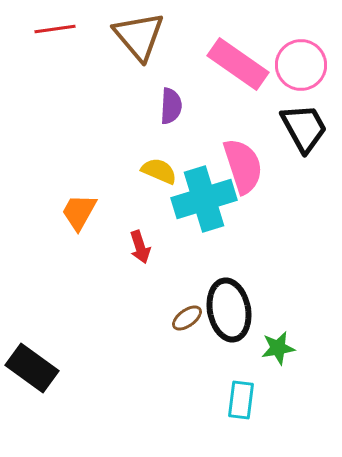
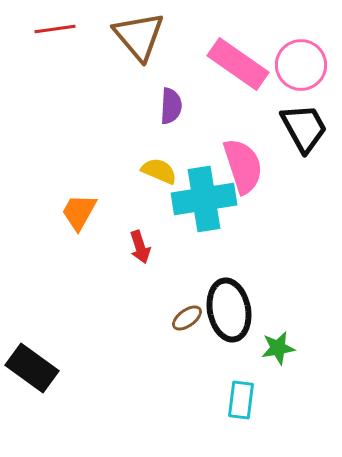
cyan cross: rotated 8 degrees clockwise
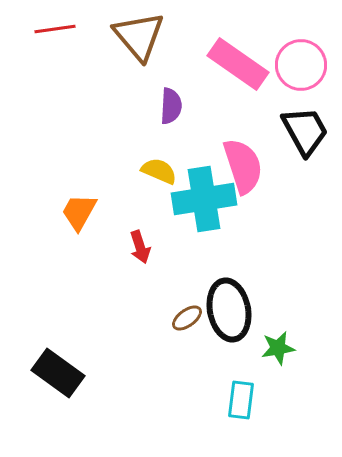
black trapezoid: moved 1 px right, 3 px down
black rectangle: moved 26 px right, 5 px down
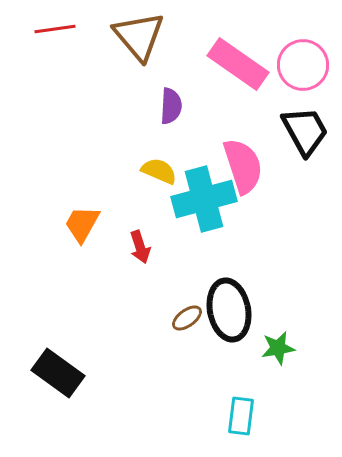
pink circle: moved 2 px right
cyan cross: rotated 6 degrees counterclockwise
orange trapezoid: moved 3 px right, 12 px down
cyan rectangle: moved 16 px down
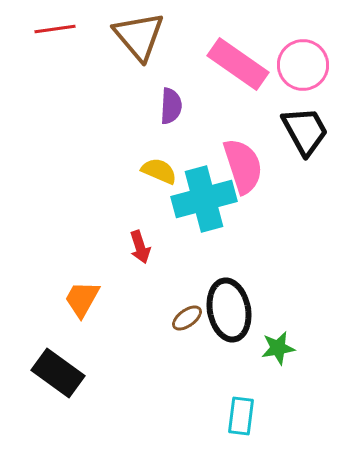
orange trapezoid: moved 75 px down
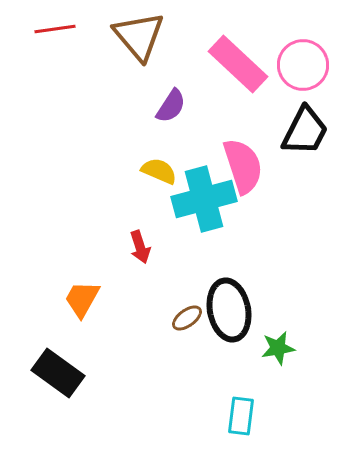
pink rectangle: rotated 8 degrees clockwise
purple semicircle: rotated 30 degrees clockwise
black trapezoid: rotated 56 degrees clockwise
